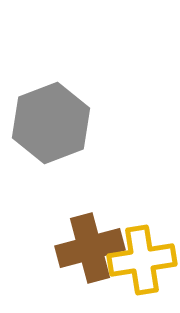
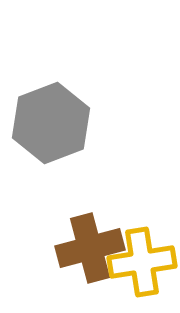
yellow cross: moved 2 px down
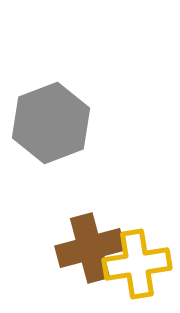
yellow cross: moved 5 px left, 2 px down
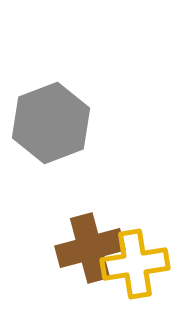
yellow cross: moved 2 px left
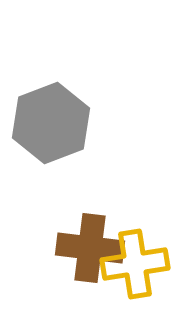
brown cross: rotated 22 degrees clockwise
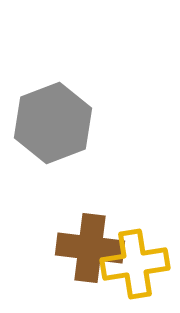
gray hexagon: moved 2 px right
